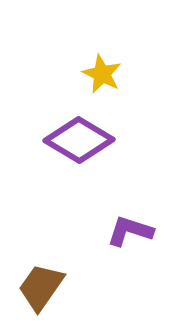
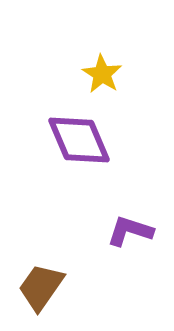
yellow star: rotated 6 degrees clockwise
purple diamond: rotated 36 degrees clockwise
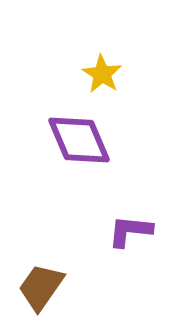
purple L-shape: rotated 12 degrees counterclockwise
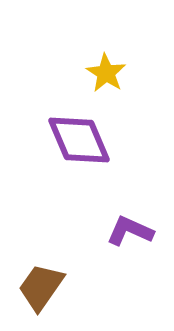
yellow star: moved 4 px right, 1 px up
purple L-shape: rotated 18 degrees clockwise
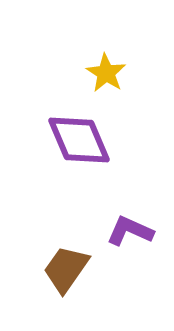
brown trapezoid: moved 25 px right, 18 px up
